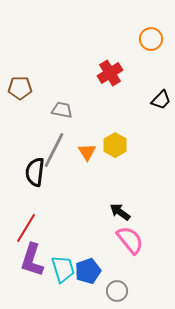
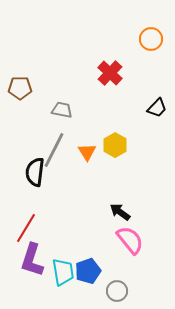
red cross: rotated 15 degrees counterclockwise
black trapezoid: moved 4 px left, 8 px down
cyan trapezoid: moved 3 px down; rotated 8 degrees clockwise
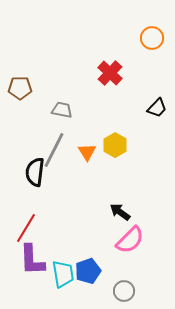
orange circle: moved 1 px right, 1 px up
pink semicircle: rotated 84 degrees clockwise
purple L-shape: rotated 20 degrees counterclockwise
cyan trapezoid: moved 2 px down
gray circle: moved 7 px right
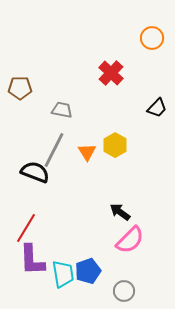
red cross: moved 1 px right
black semicircle: rotated 104 degrees clockwise
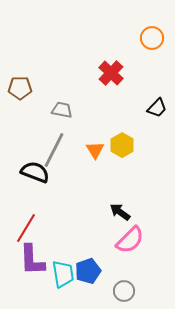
yellow hexagon: moved 7 px right
orange triangle: moved 8 px right, 2 px up
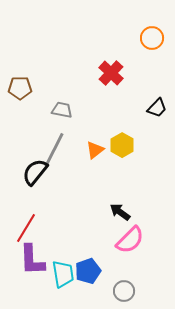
orange triangle: rotated 24 degrees clockwise
black semicircle: rotated 72 degrees counterclockwise
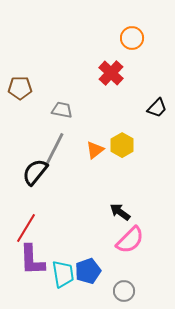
orange circle: moved 20 px left
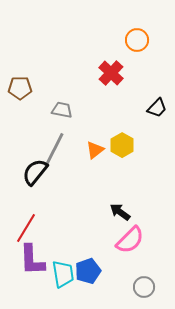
orange circle: moved 5 px right, 2 px down
gray circle: moved 20 px right, 4 px up
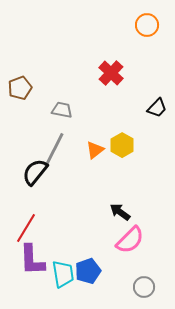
orange circle: moved 10 px right, 15 px up
brown pentagon: rotated 20 degrees counterclockwise
